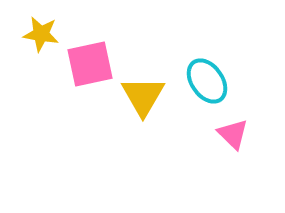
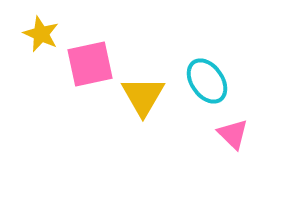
yellow star: rotated 15 degrees clockwise
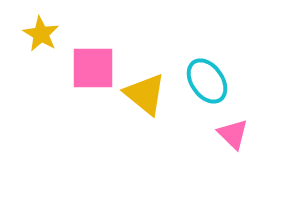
yellow star: rotated 6 degrees clockwise
pink square: moved 3 px right, 4 px down; rotated 12 degrees clockwise
yellow triangle: moved 2 px right, 2 px up; rotated 21 degrees counterclockwise
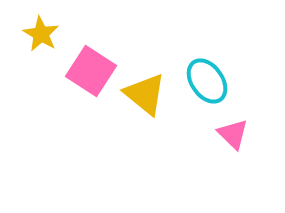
pink square: moved 2 px left, 3 px down; rotated 33 degrees clockwise
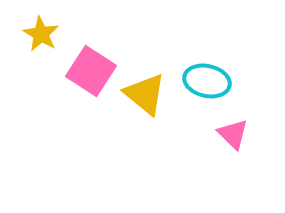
cyan ellipse: rotated 42 degrees counterclockwise
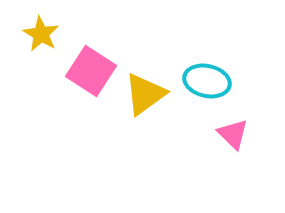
yellow triangle: rotated 45 degrees clockwise
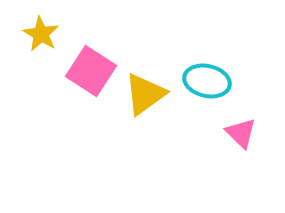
pink triangle: moved 8 px right, 1 px up
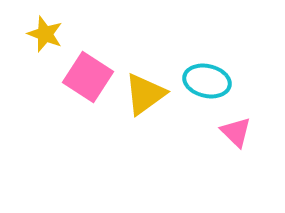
yellow star: moved 4 px right; rotated 9 degrees counterclockwise
pink square: moved 3 px left, 6 px down
pink triangle: moved 5 px left, 1 px up
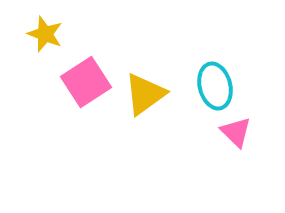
pink square: moved 2 px left, 5 px down; rotated 24 degrees clockwise
cyan ellipse: moved 8 px right, 5 px down; rotated 63 degrees clockwise
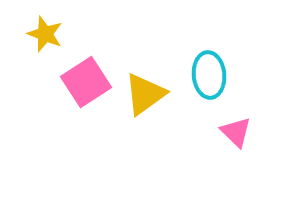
cyan ellipse: moved 6 px left, 11 px up; rotated 9 degrees clockwise
